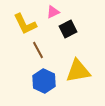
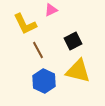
pink triangle: moved 2 px left, 2 px up
black square: moved 5 px right, 12 px down
yellow triangle: rotated 24 degrees clockwise
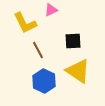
yellow L-shape: moved 1 px up
black square: rotated 24 degrees clockwise
yellow triangle: rotated 20 degrees clockwise
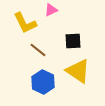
brown line: rotated 24 degrees counterclockwise
blue hexagon: moved 1 px left, 1 px down
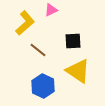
yellow L-shape: rotated 105 degrees counterclockwise
blue hexagon: moved 4 px down
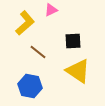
brown line: moved 2 px down
blue hexagon: moved 13 px left; rotated 15 degrees counterclockwise
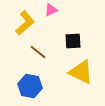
yellow triangle: moved 3 px right, 1 px down; rotated 8 degrees counterclockwise
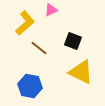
black square: rotated 24 degrees clockwise
brown line: moved 1 px right, 4 px up
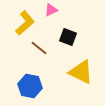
black square: moved 5 px left, 4 px up
